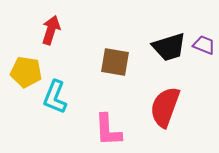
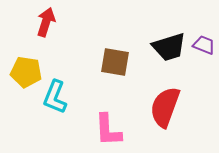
red arrow: moved 5 px left, 8 px up
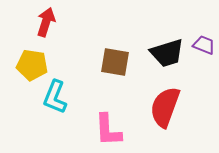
black trapezoid: moved 2 px left, 6 px down
yellow pentagon: moved 6 px right, 7 px up
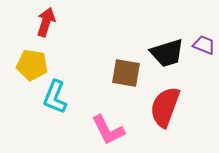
brown square: moved 11 px right, 11 px down
pink L-shape: rotated 24 degrees counterclockwise
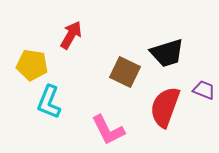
red arrow: moved 25 px right, 13 px down; rotated 12 degrees clockwise
purple trapezoid: moved 45 px down
brown square: moved 1 px left, 1 px up; rotated 16 degrees clockwise
cyan L-shape: moved 6 px left, 5 px down
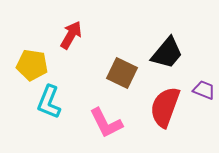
black trapezoid: rotated 33 degrees counterclockwise
brown square: moved 3 px left, 1 px down
pink L-shape: moved 2 px left, 7 px up
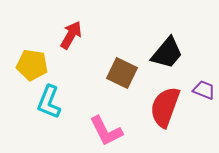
pink L-shape: moved 8 px down
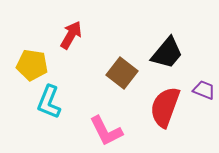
brown square: rotated 12 degrees clockwise
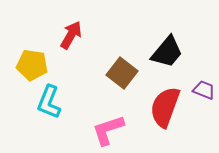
black trapezoid: moved 1 px up
pink L-shape: moved 2 px right, 1 px up; rotated 99 degrees clockwise
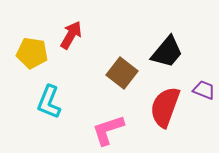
yellow pentagon: moved 12 px up
